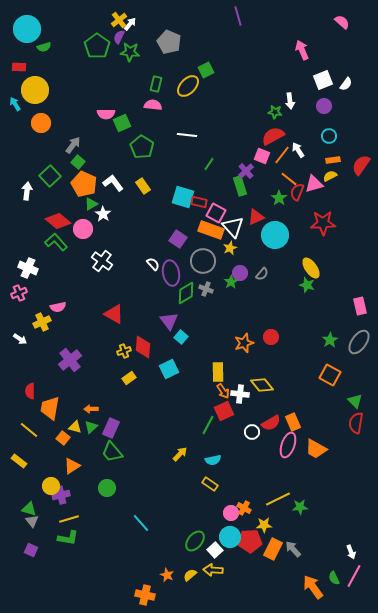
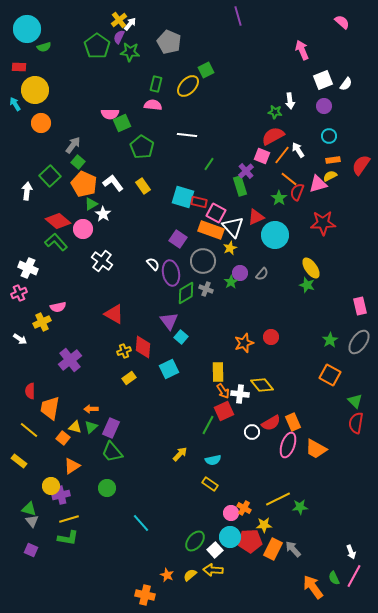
pink semicircle at (106, 114): moved 4 px right
pink triangle at (314, 184): moved 4 px right
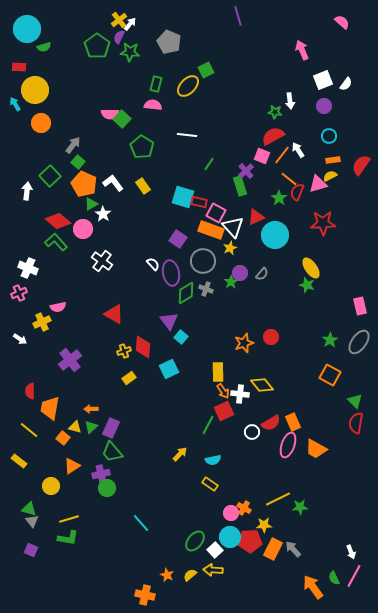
green square at (122, 123): moved 4 px up; rotated 24 degrees counterclockwise
purple cross at (61, 495): moved 40 px right, 21 px up
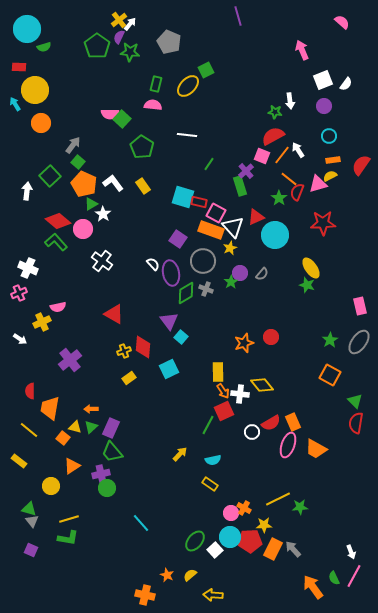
yellow arrow at (213, 570): moved 25 px down
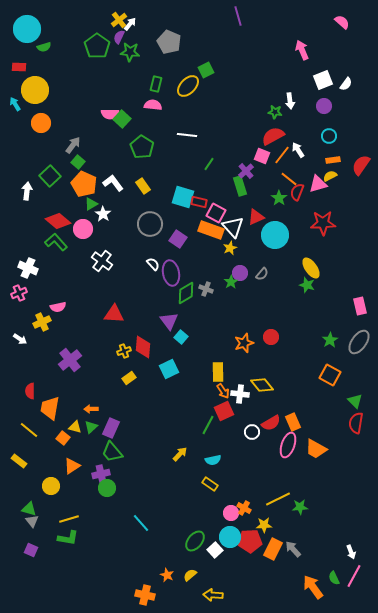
gray circle at (203, 261): moved 53 px left, 37 px up
red triangle at (114, 314): rotated 25 degrees counterclockwise
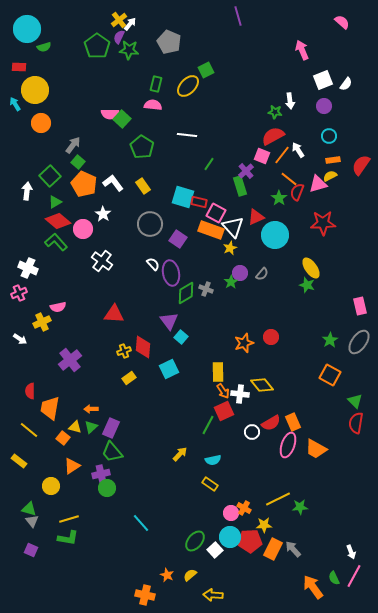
green star at (130, 52): moved 1 px left, 2 px up
green triangle at (91, 204): moved 36 px left, 2 px up
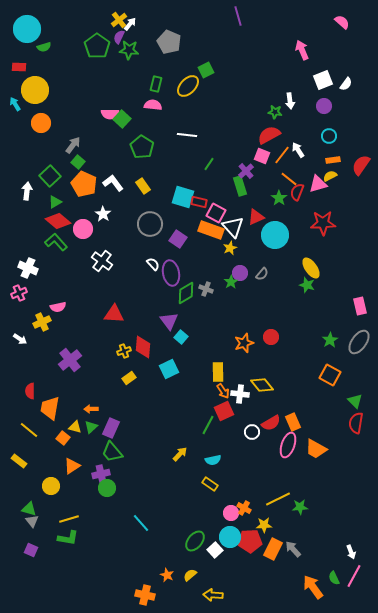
red semicircle at (273, 136): moved 4 px left, 1 px up
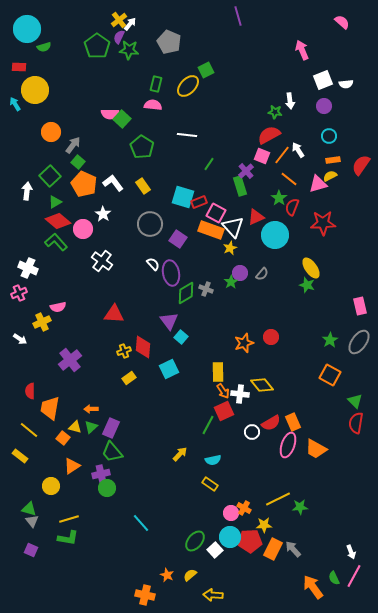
white semicircle at (346, 84): rotated 48 degrees clockwise
orange circle at (41, 123): moved 10 px right, 9 px down
red semicircle at (297, 192): moved 5 px left, 15 px down
red rectangle at (199, 202): rotated 35 degrees counterclockwise
yellow rectangle at (19, 461): moved 1 px right, 5 px up
